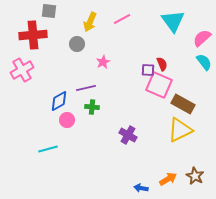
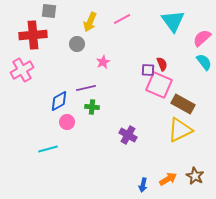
pink circle: moved 2 px down
blue arrow: moved 2 px right, 3 px up; rotated 88 degrees counterclockwise
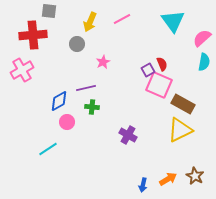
cyan semicircle: rotated 48 degrees clockwise
purple square: rotated 32 degrees counterclockwise
cyan line: rotated 18 degrees counterclockwise
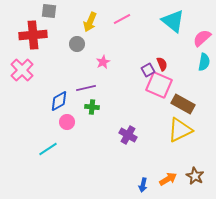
cyan triangle: rotated 15 degrees counterclockwise
pink cross: rotated 15 degrees counterclockwise
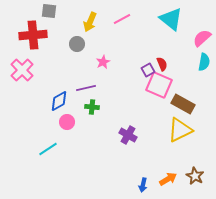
cyan triangle: moved 2 px left, 2 px up
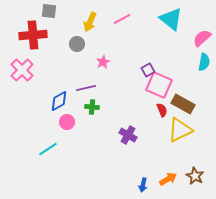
red semicircle: moved 46 px down
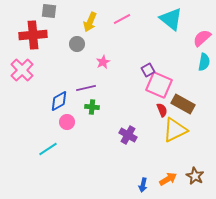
yellow triangle: moved 5 px left
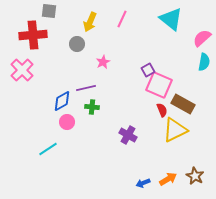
pink line: rotated 36 degrees counterclockwise
blue diamond: moved 3 px right
blue arrow: moved 2 px up; rotated 56 degrees clockwise
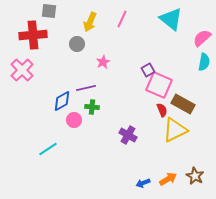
pink circle: moved 7 px right, 2 px up
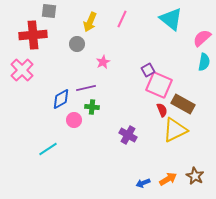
blue diamond: moved 1 px left, 2 px up
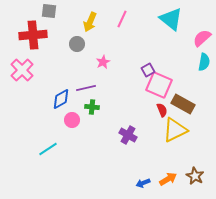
pink circle: moved 2 px left
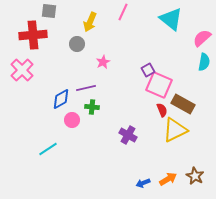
pink line: moved 1 px right, 7 px up
